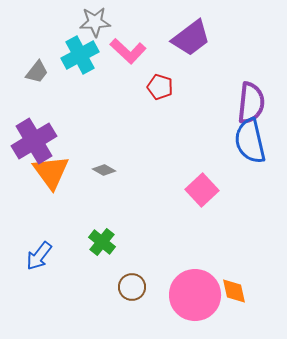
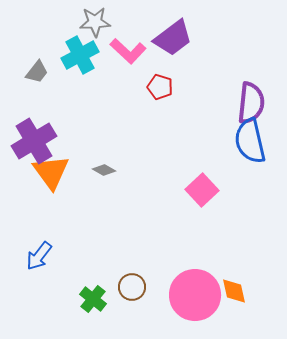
purple trapezoid: moved 18 px left
green cross: moved 9 px left, 57 px down
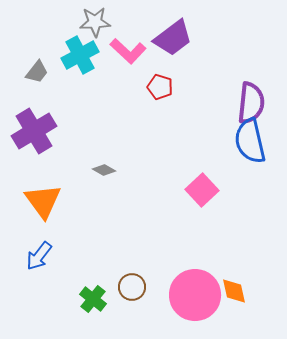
purple cross: moved 10 px up
orange triangle: moved 8 px left, 29 px down
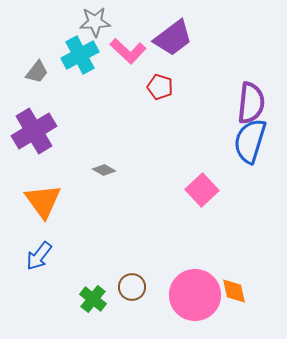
blue semicircle: rotated 30 degrees clockwise
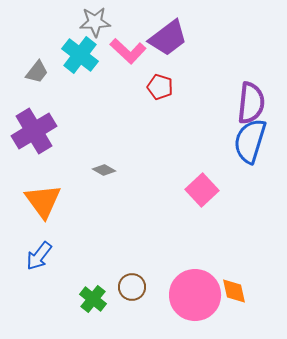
purple trapezoid: moved 5 px left
cyan cross: rotated 24 degrees counterclockwise
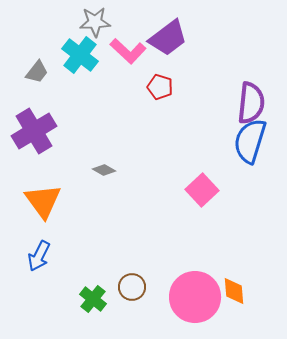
blue arrow: rotated 12 degrees counterclockwise
orange diamond: rotated 8 degrees clockwise
pink circle: moved 2 px down
